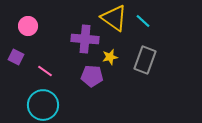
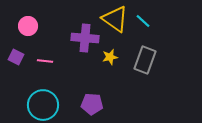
yellow triangle: moved 1 px right, 1 px down
purple cross: moved 1 px up
pink line: moved 10 px up; rotated 28 degrees counterclockwise
purple pentagon: moved 28 px down
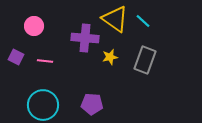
pink circle: moved 6 px right
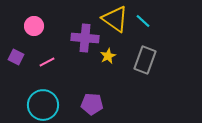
yellow star: moved 2 px left, 1 px up; rotated 14 degrees counterclockwise
pink line: moved 2 px right, 1 px down; rotated 35 degrees counterclockwise
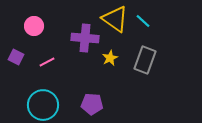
yellow star: moved 2 px right, 2 px down
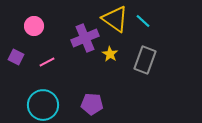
purple cross: rotated 28 degrees counterclockwise
yellow star: moved 4 px up; rotated 14 degrees counterclockwise
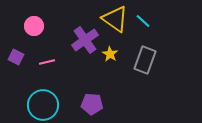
purple cross: moved 2 px down; rotated 12 degrees counterclockwise
pink line: rotated 14 degrees clockwise
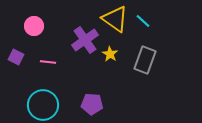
pink line: moved 1 px right; rotated 21 degrees clockwise
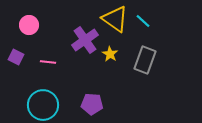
pink circle: moved 5 px left, 1 px up
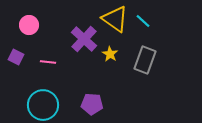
purple cross: moved 1 px left, 1 px up; rotated 12 degrees counterclockwise
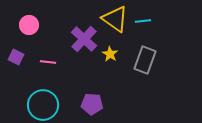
cyan line: rotated 49 degrees counterclockwise
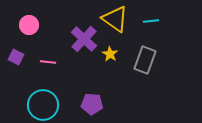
cyan line: moved 8 px right
